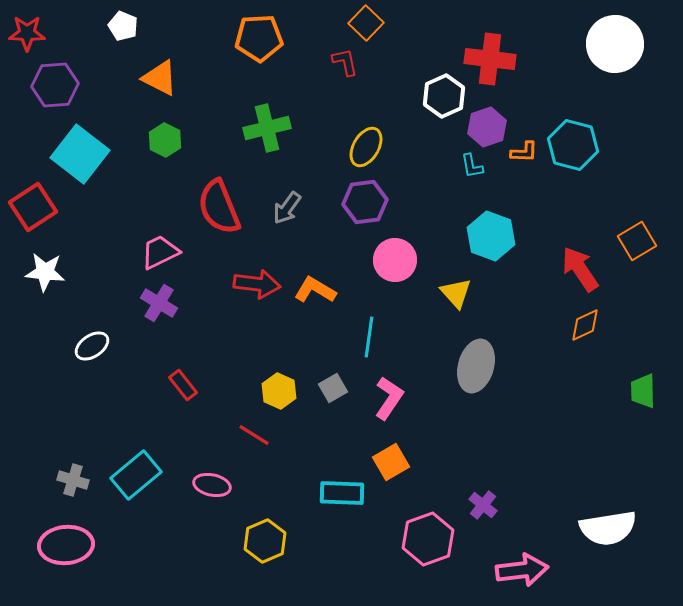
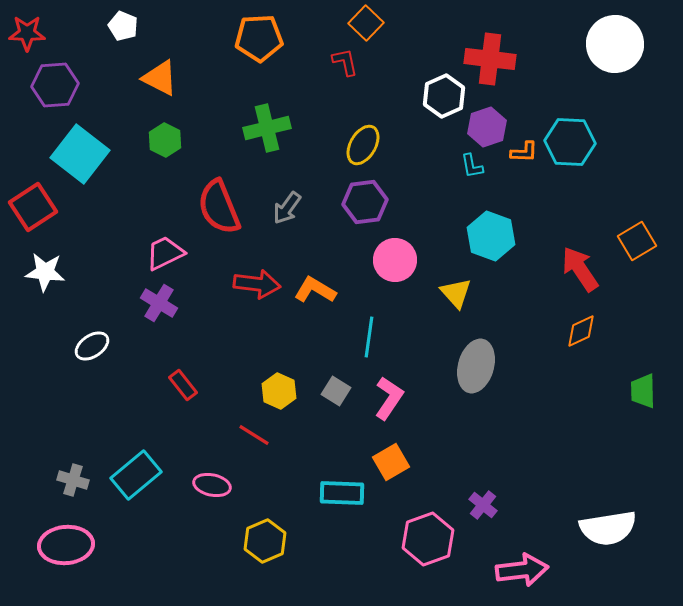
cyan hexagon at (573, 145): moved 3 px left, 3 px up; rotated 12 degrees counterclockwise
yellow ellipse at (366, 147): moved 3 px left, 2 px up
pink trapezoid at (160, 252): moved 5 px right, 1 px down
orange diamond at (585, 325): moved 4 px left, 6 px down
gray square at (333, 388): moved 3 px right, 3 px down; rotated 28 degrees counterclockwise
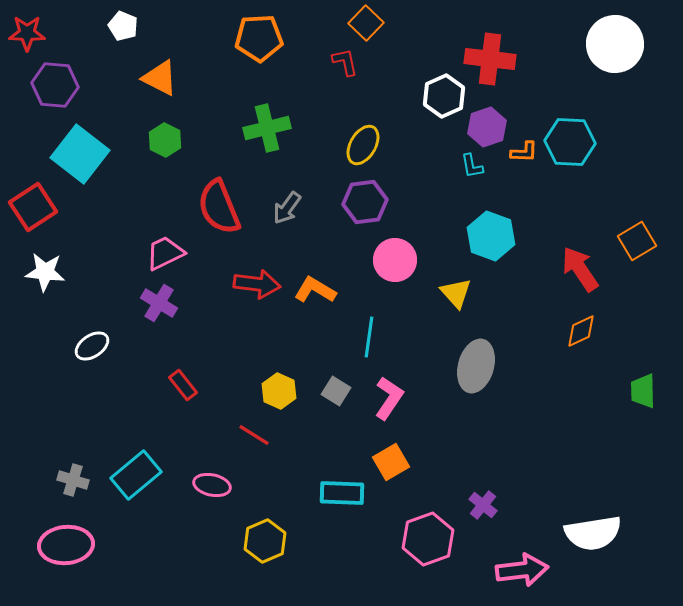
purple hexagon at (55, 85): rotated 9 degrees clockwise
white semicircle at (608, 528): moved 15 px left, 5 px down
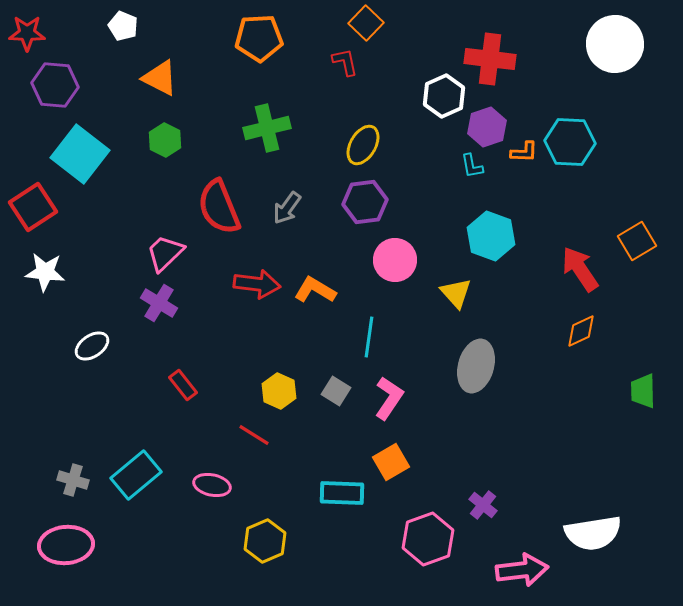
pink trapezoid at (165, 253): rotated 18 degrees counterclockwise
